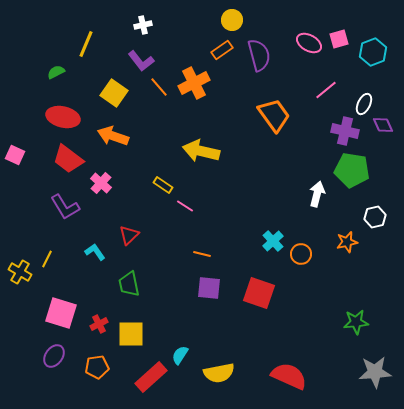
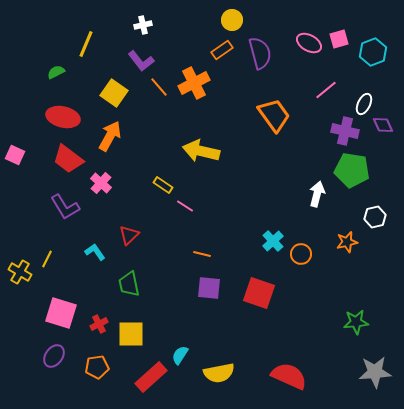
purple semicircle at (259, 55): moved 1 px right, 2 px up
orange arrow at (113, 136): moved 3 px left; rotated 100 degrees clockwise
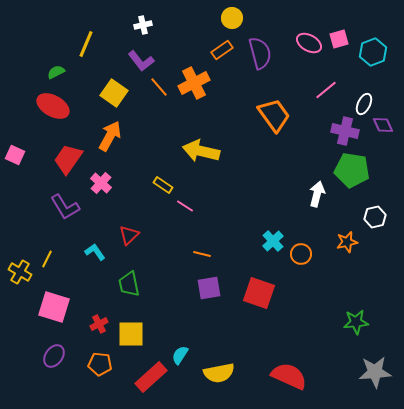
yellow circle at (232, 20): moved 2 px up
red ellipse at (63, 117): moved 10 px left, 11 px up; rotated 16 degrees clockwise
red trapezoid at (68, 159): rotated 88 degrees clockwise
purple square at (209, 288): rotated 15 degrees counterclockwise
pink square at (61, 313): moved 7 px left, 6 px up
orange pentagon at (97, 367): moved 3 px right, 3 px up; rotated 15 degrees clockwise
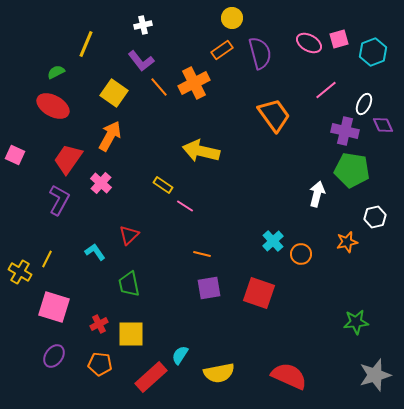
purple L-shape at (65, 207): moved 6 px left, 7 px up; rotated 120 degrees counterclockwise
gray star at (375, 372): moved 3 px down; rotated 12 degrees counterclockwise
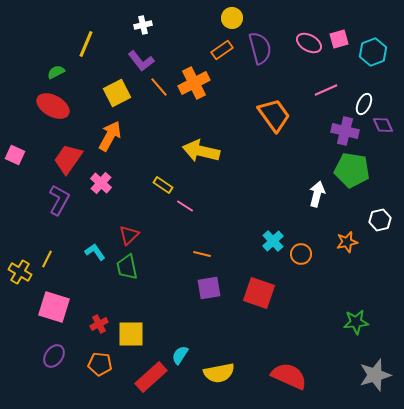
purple semicircle at (260, 53): moved 5 px up
pink line at (326, 90): rotated 15 degrees clockwise
yellow square at (114, 93): moved 3 px right; rotated 28 degrees clockwise
white hexagon at (375, 217): moved 5 px right, 3 px down
green trapezoid at (129, 284): moved 2 px left, 17 px up
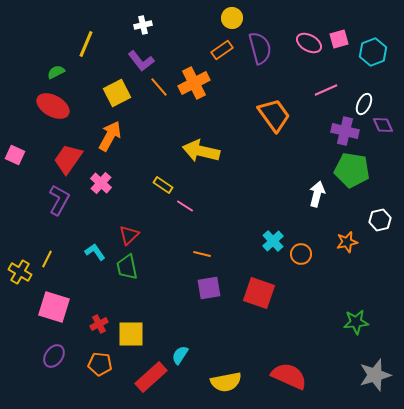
yellow semicircle at (219, 373): moved 7 px right, 9 px down
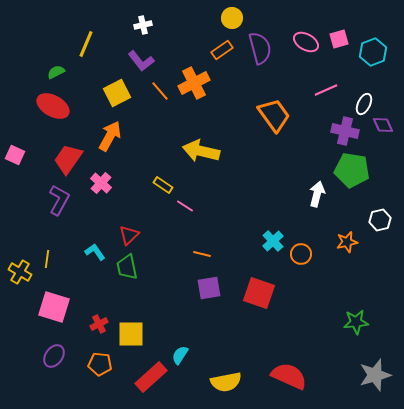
pink ellipse at (309, 43): moved 3 px left, 1 px up
orange line at (159, 87): moved 1 px right, 4 px down
yellow line at (47, 259): rotated 18 degrees counterclockwise
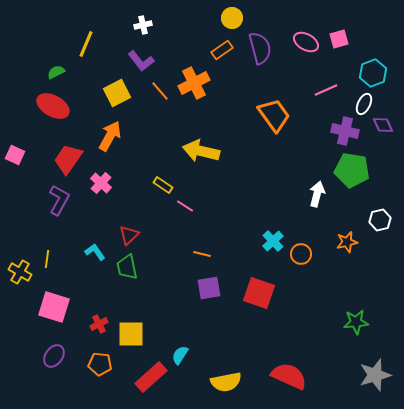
cyan hexagon at (373, 52): moved 21 px down
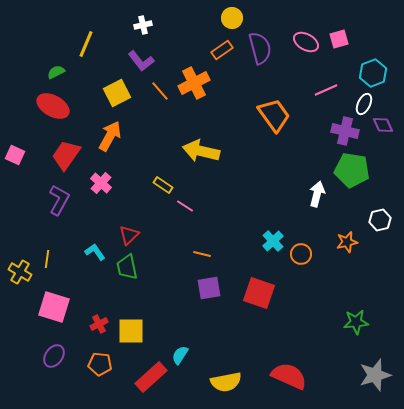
red trapezoid at (68, 159): moved 2 px left, 4 px up
yellow square at (131, 334): moved 3 px up
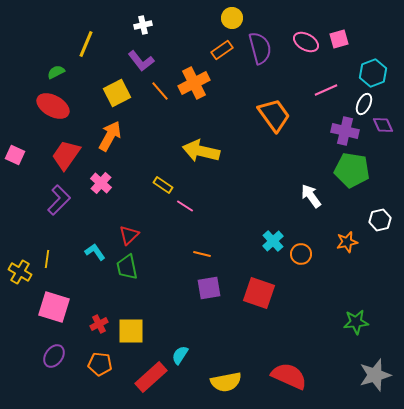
white arrow at (317, 194): moved 6 px left, 2 px down; rotated 50 degrees counterclockwise
purple L-shape at (59, 200): rotated 16 degrees clockwise
